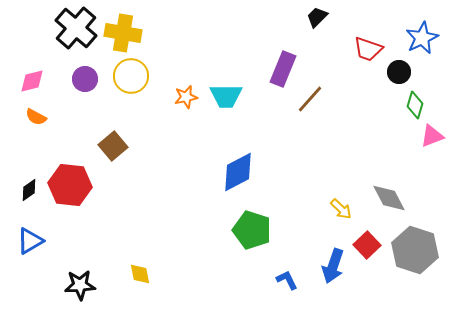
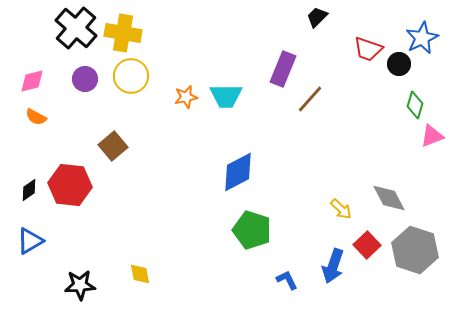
black circle: moved 8 px up
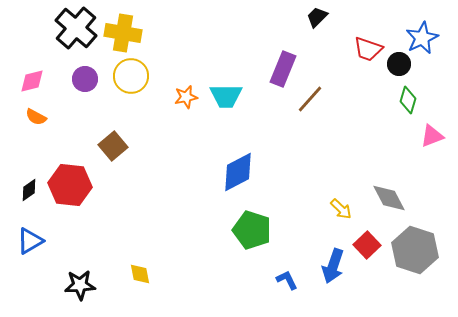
green diamond: moved 7 px left, 5 px up
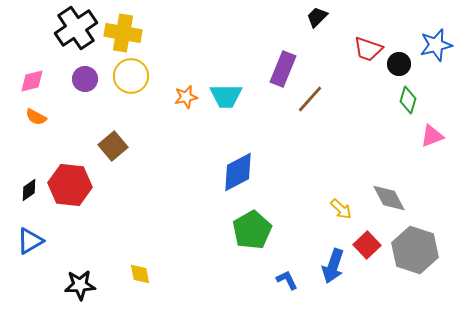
black cross: rotated 15 degrees clockwise
blue star: moved 14 px right, 7 px down; rotated 12 degrees clockwise
green pentagon: rotated 24 degrees clockwise
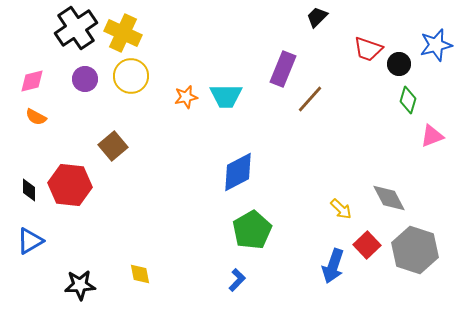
yellow cross: rotated 15 degrees clockwise
black diamond: rotated 55 degrees counterclockwise
blue L-shape: moved 50 px left; rotated 70 degrees clockwise
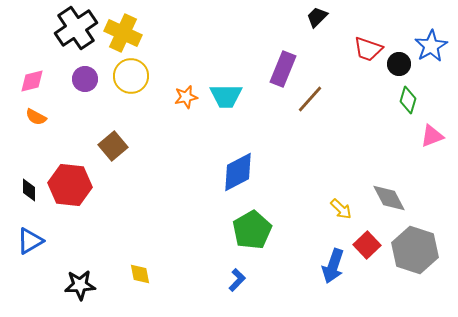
blue star: moved 5 px left, 1 px down; rotated 16 degrees counterclockwise
